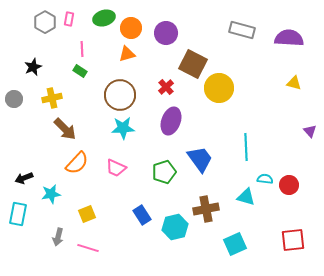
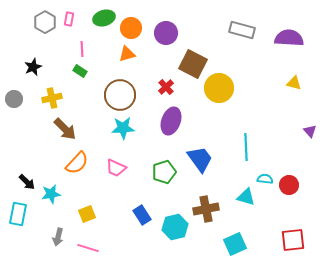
black arrow at (24, 178): moved 3 px right, 4 px down; rotated 114 degrees counterclockwise
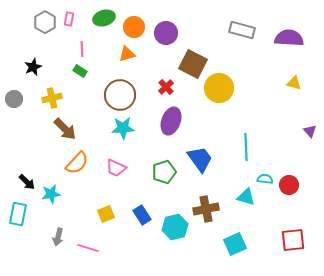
orange circle at (131, 28): moved 3 px right, 1 px up
yellow square at (87, 214): moved 19 px right
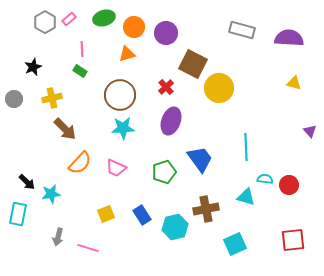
pink rectangle at (69, 19): rotated 40 degrees clockwise
orange semicircle at (77, 163): moved 3 px right
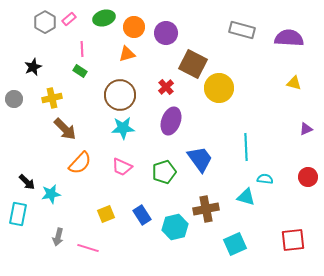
purple triangle at (310, 131): moved 4 px left, 2 px up; rotated 48 degrees clockwise
pink trapezoid at (116, 168): moved 6 px right, 1 px up
red circle at (289, 185): moved 19 px right, 8 px up
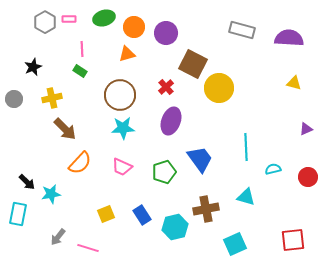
pink rectangle at (69, 19): rotated 40 degrees clockwise
cyan semicircle at (265, 179): moved 8 px right, 10 px up; rotated 21 degrees counterclockwise
gray arrow at (58, 237): rotated 24 degrees clockwise
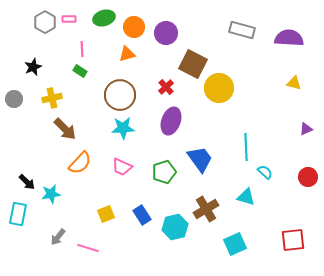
cyan semicircle at (273, 169): moved 8 px left, 3 px down; rotated 56 degrees clockwise
brown cross at (206, 209): rotated 20 degrees counterclockwise
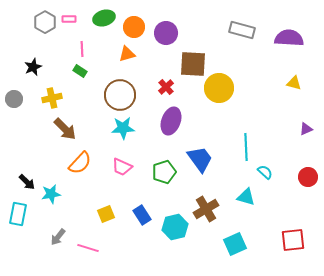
brown square at (193, 64): rotated 24 degrees counterclockwise
